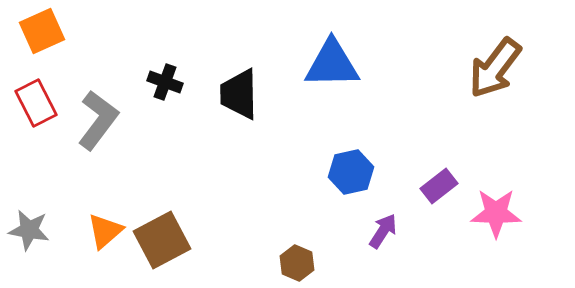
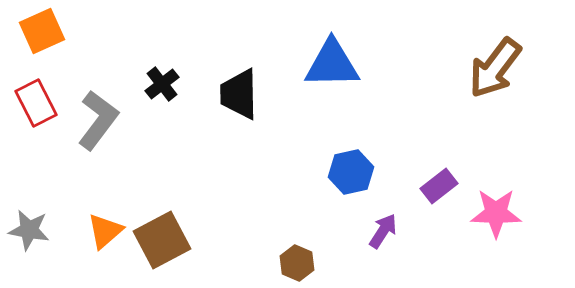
black cross: moved 3 px left, 2 px down; rotated 32 degrees clockwise
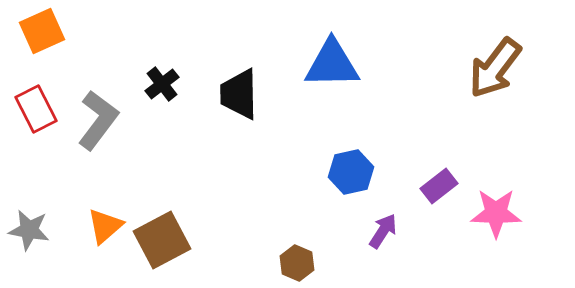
red rectangle: moved 6 px down
orange triangle: moved 5 px up
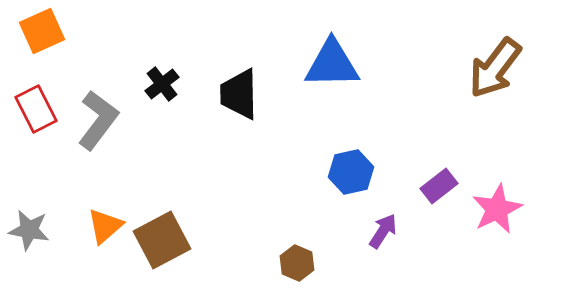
pink star: moved 1 px right, 4 px up; rotated 27 degrees counterclockwise
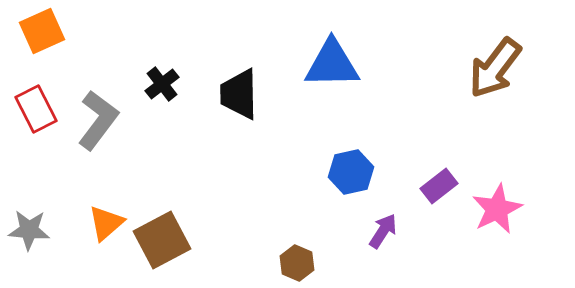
orange triangle: moved 1 px right, 3 px up
gray star: rotated 6 degrees counterclockwise
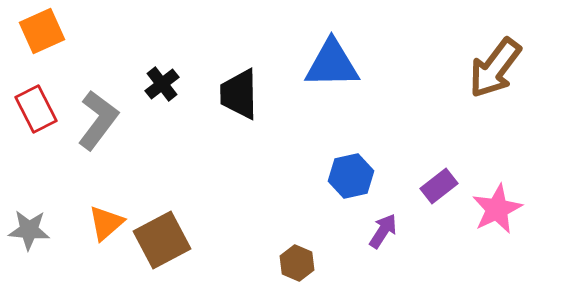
blue hexagon: moved 4 px down
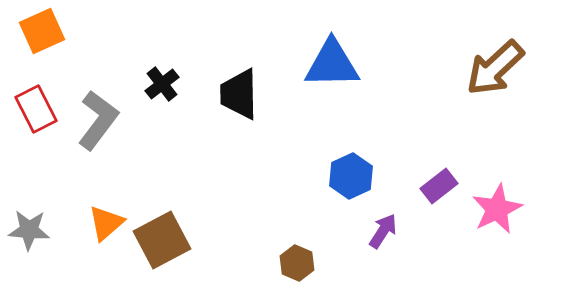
brown arrow: rotated 10 degrees clockwise
blue hexagon: rotated 12 degrees counterclockwise
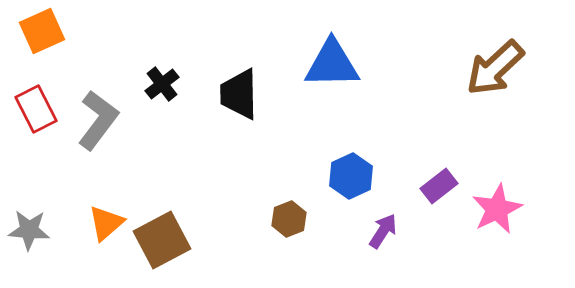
brown hexagon: moved 8 px left, 44 px up; rotated 16 degrees clockwise
